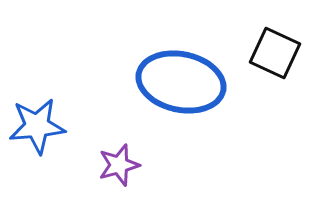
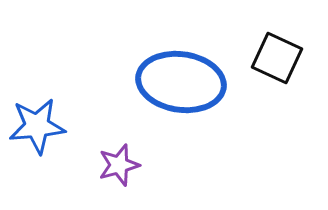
black square: moved 2 px right, 5 px down
blue ellipse: rotated 4 degrees counterclockwise
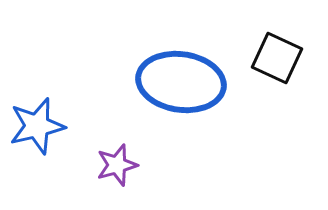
blue star: rotated 8 degrees counterclockwise
purple star: moved 2 px left
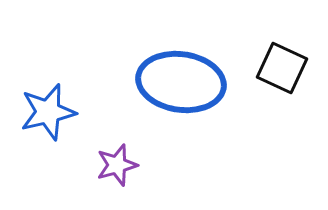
black square: moved 5 px right, 10 px down
blue star: moved 11 px right, 14 px up
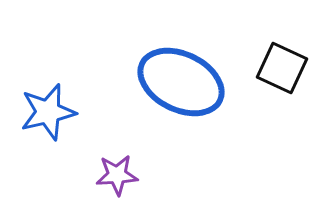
blue ellipse: rotated 18 degrees clockwise
purple star: moved 10 px down; rotated 12 degrees clockwise
